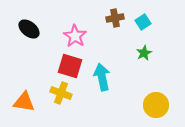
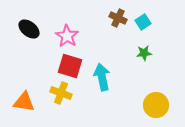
brown cross: moved 3 px right; rotated 36 degrees clockwise
pink star: moved 8 px left
green star: rotated 21 degrees clockwise
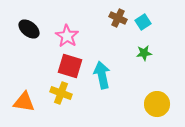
cyan arrow: moved 2 px up
yellow circle: moved 1 px right, 1 px up
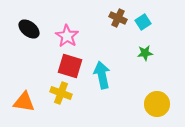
green star: moved 1 px right
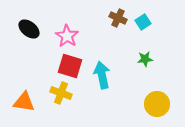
green star: moved 6 px down
